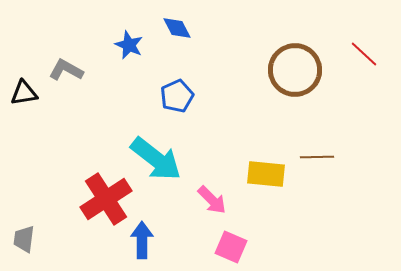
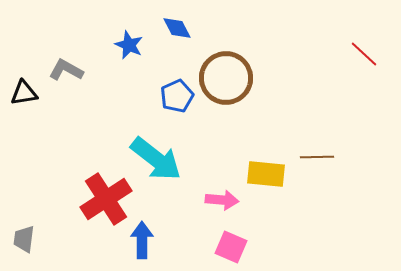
brown circle: moved 69 px left, 8 px down
pink arrow: moved 10 px right; rotated 40 degrees counterclockwise
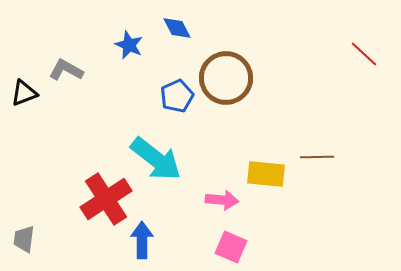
black triangle: rotated 12 degrees counterclockwise
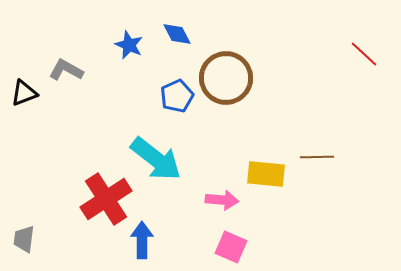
blue diamond: moved 6 px down
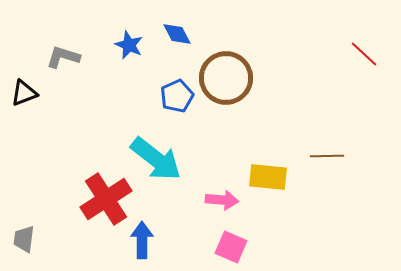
gray L-shape: moved 3 px left, 13 px up; rotated 12 degrees counterclockwise
brown line: moved 10 px right, 1 px up
yellow rectangle: moved 2 px right, 3 px down
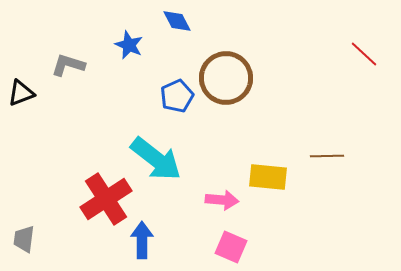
blue diamond: moved 13 px up
gray L-shape: moved 5 px right, 8 px down
black triangle: moved 3 px left
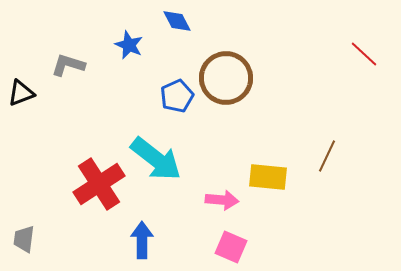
brown line: rotated 64 degrees counterclockwise
red cross: moved 7 px left, 15 px up
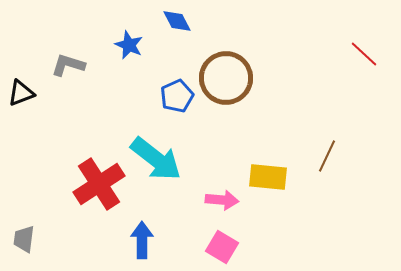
pink square: moved 9 px left; rotated 8 degrees clockwise
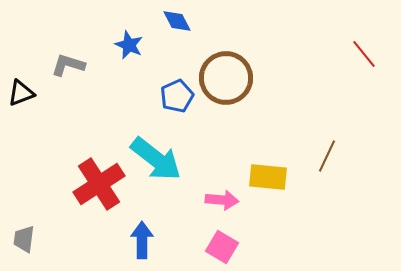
red line: rotated 8 degrees clockwise
